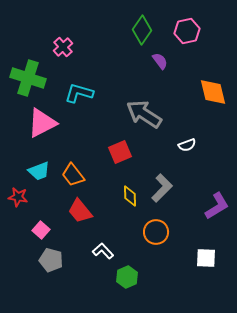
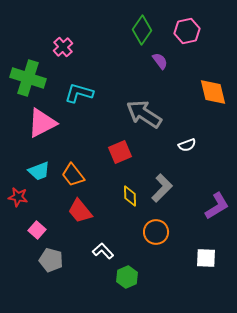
pink square: moved 4 px left
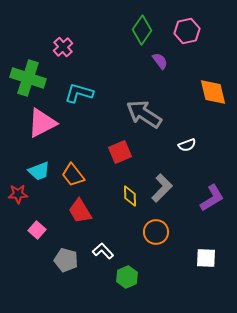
red star: moved 3 px up; rotated 12 degrees counterclockwise
purple L-shape: moved 5 px left, 8 px up
red trapezoid: rotated 8 degrees clockwise
gray pentagon: moved 15 px right
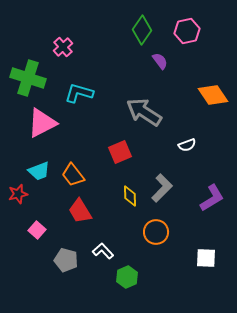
orange diamond: moved 3 px down; rotated 20 degrees counterclockwise
gray arrow: moved 2 px up
red star: rotated 12 degrees counterclockwise
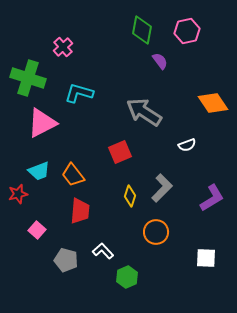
green diamond: rotated 24 degrees counterclockwise
orange diamond: moved 8 px down
yellow diamond: rotated 20 degrees clockwise
red trapezoid: rotated 144 degrees counterclockwise
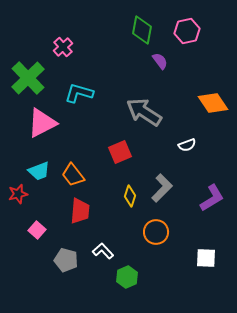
green cross: rotated 28 degrees clockwise
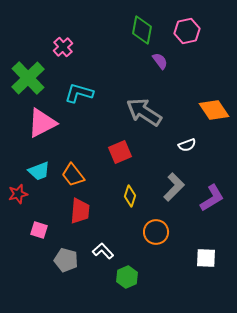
orange diamond: moved 1 px right, 7 px down
gray L-shape: moved 12 px right, 1 px up
pink square: moved 2 px right; rotated 24 degrees counterclockwise
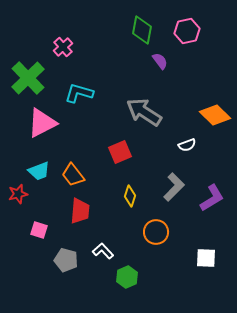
orange diamond: moved 1 px right, 5 px down; rotated 12 degrees counterclockwise
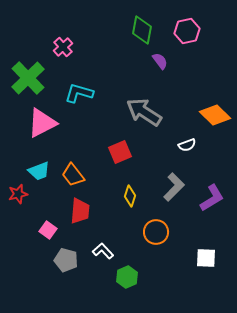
pink square: moved 9 px right; rotated 18 degrees clockwise
